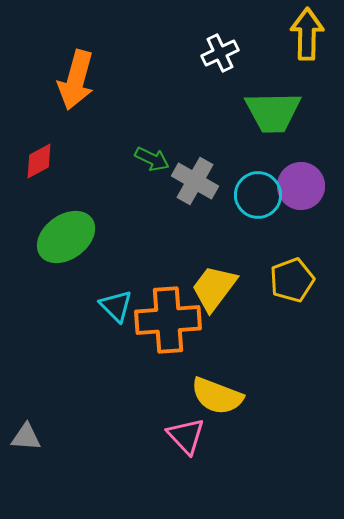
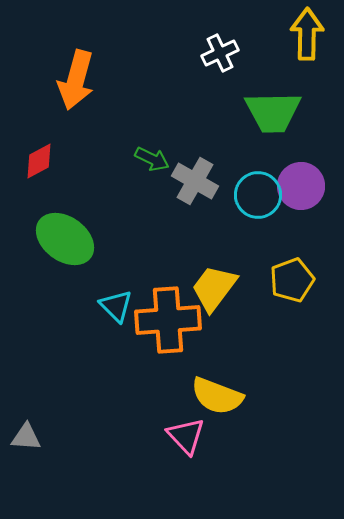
green ellipse: moved 1 px left, 2 px down; rotated 72 degrees clockwise
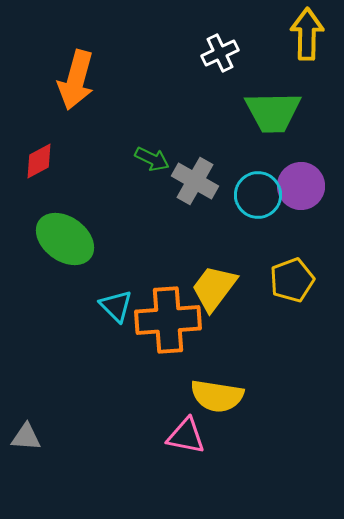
yellow semicircle: rotated 12 degrees counterclockwise
pink triangle: rotated 36 degrees counterclockwise
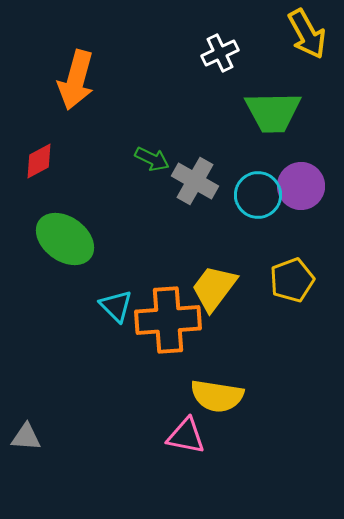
yellow arrow: rotated 150 degrees clockwise
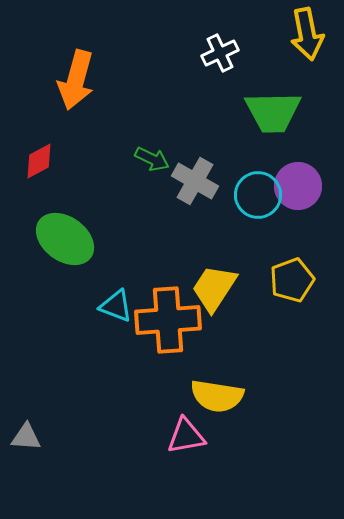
yellow arrow: rotated 18 degrees clockwise
purple circle: moved 3 px left
yellow trapezoid: rotated 4 degrees counterclockwise
cyan triangle: rotated 24 degrees counterclockwise
pink triangle: rotated 21 degrees counterclockwise
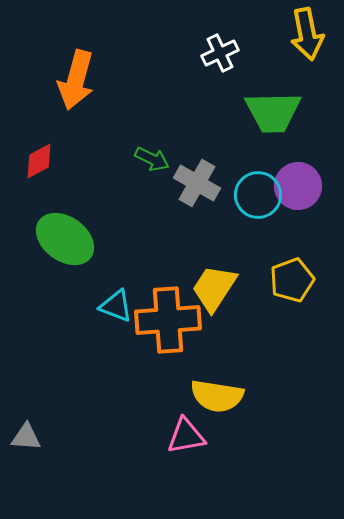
gray cross: moved 2 px right, 2 px down
